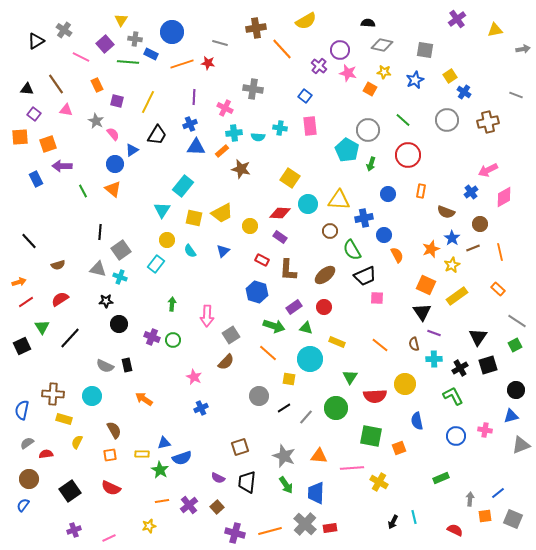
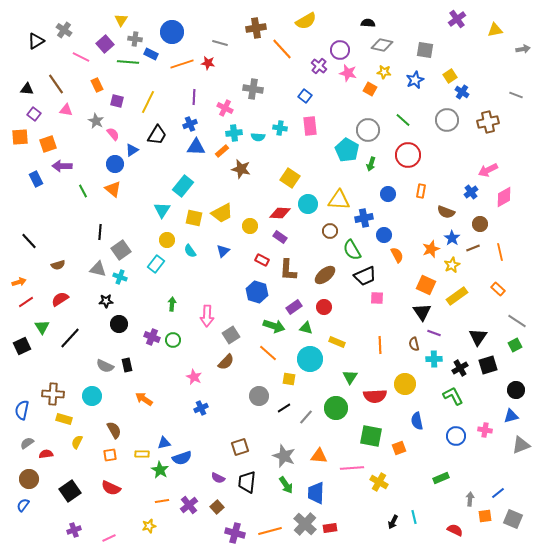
blue cross at (464, 92): moved 2 px left
orange line at (380, 345): rotated 48 degrees clockwise
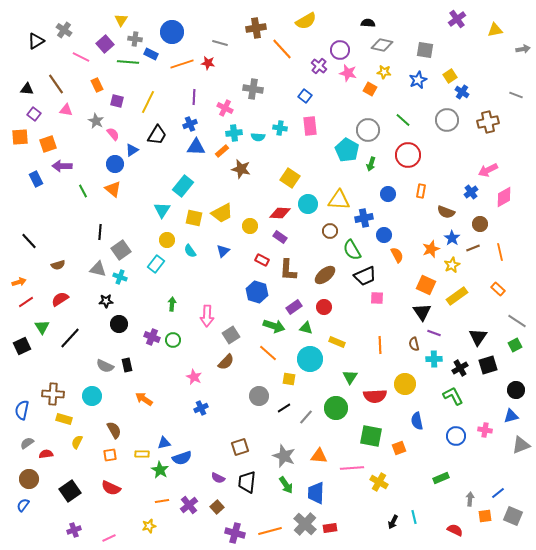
blue star at (415, 80): moved 3 px right
gray square at (513, 519): moved 3 px up
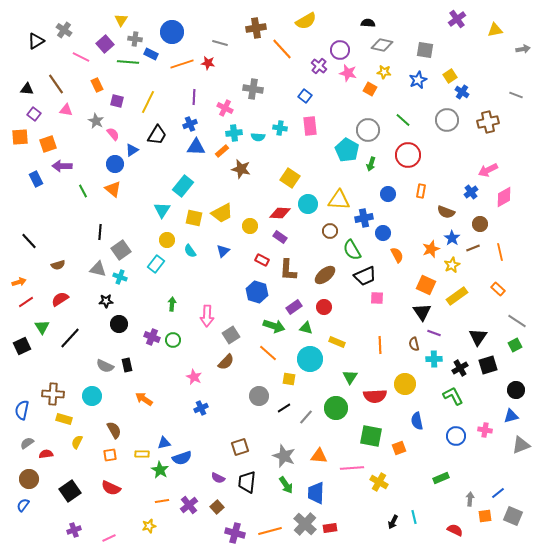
blue circle at (384, 235): moved 1 px left, 2 px up
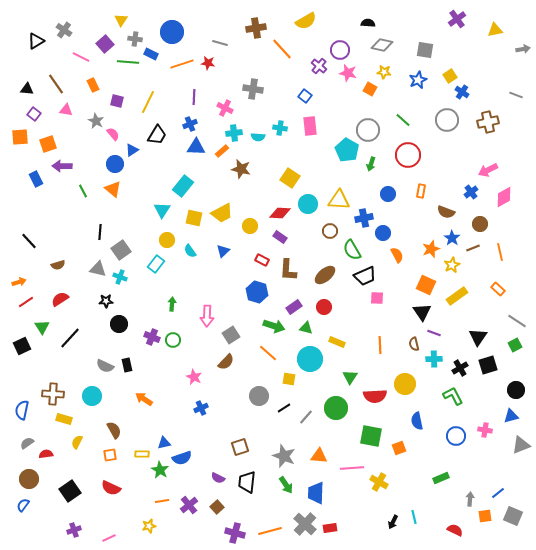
orange rectangle at (97, 85): moved 4 px left
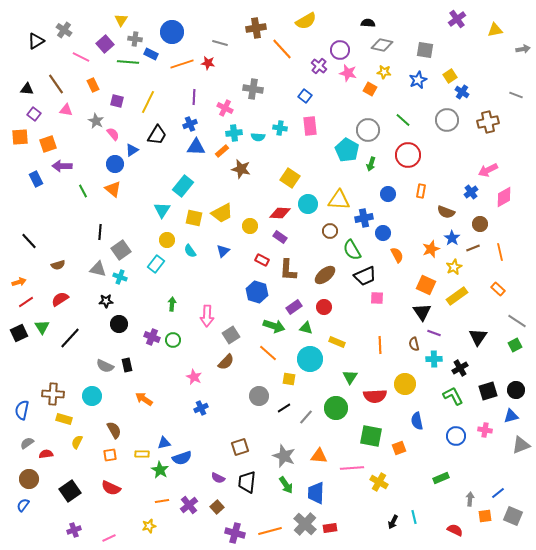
yellow star at (452, 265): moved 2 px right, 2 px down
black square at (22, 346): moved 3 px left, 13 px up
black square at (488, 365): moved 26 px down
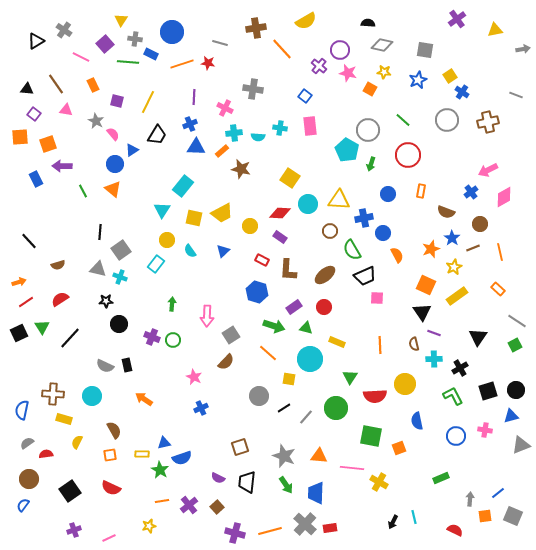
pink line at (352, 468): rotated 10 degrees clockwise
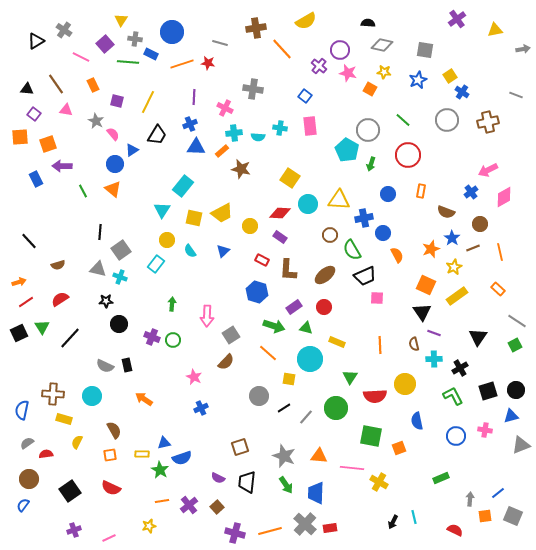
brown circle at (330, 231): moved 4 px down
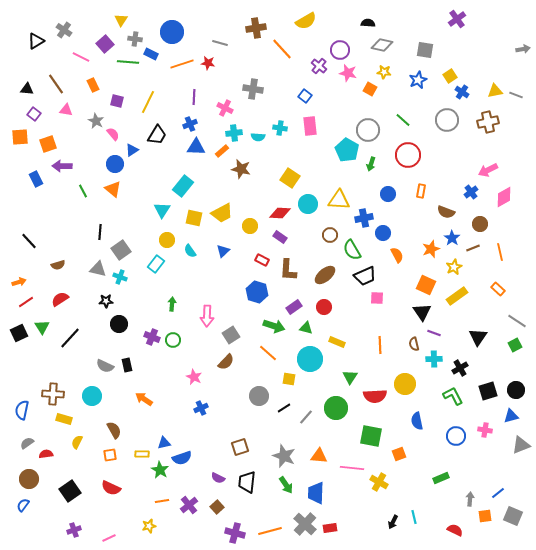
yellow triangle at (495, 30): moved 61 px down
orange square at (399, 448): moved 6 px down
